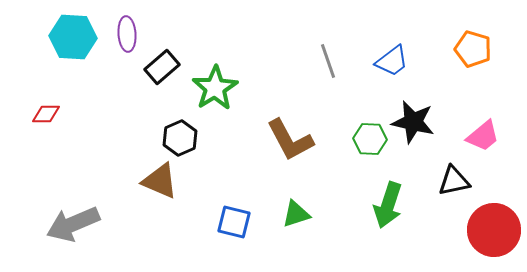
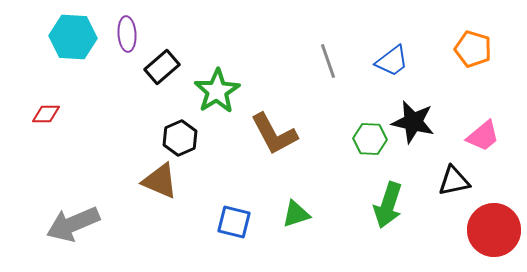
green star: moved 2 px right, 3 px down
brown L-shape: moved 16 px left, 6 px up
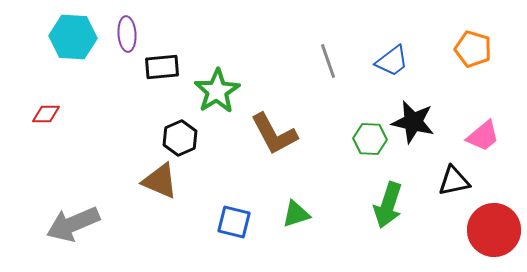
black rectangle: rotated 36 degrees clockwise
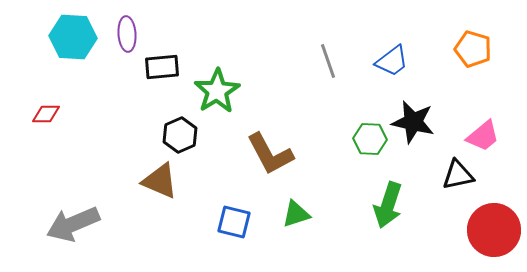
brown L-shape: moved 4 px left, 20 px down
black hexagon: moved 3 px up
black triangle: moved 4 px right, 6 px up
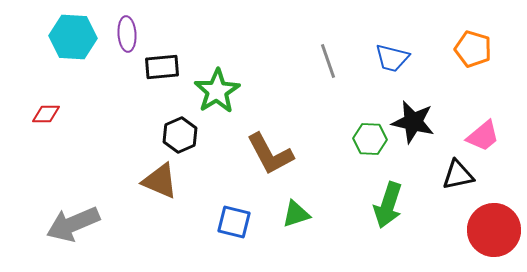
blue trapezoid: moved 3 px up; rotated 51 degrees clockwise
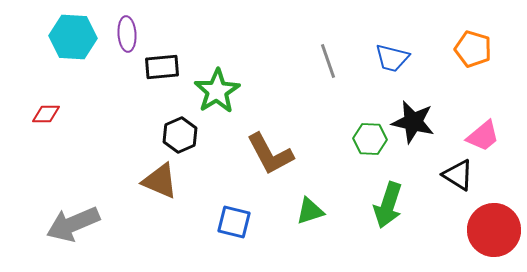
black triangle: rotated 44 degrees clockwise
green triangle: moved 14 px right, 3 px up
